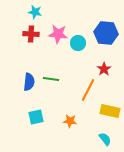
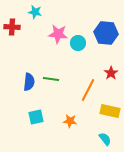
red cross: moved 19 px left, 7 px up
red star: moved 7 px right, 4 px down
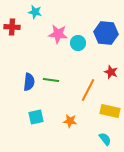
red star: moved 1 px up; rotated 16 degrees counterclockwise
green line: moved 1 px down
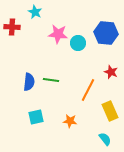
cyan star: rotated 16 degrees clockwise
yellow rectangle: rotated 54 degrees clockwise
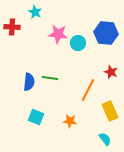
green line: moved 1 px left, 2 px up
cyan square: rotated 35 degrees clockwise
